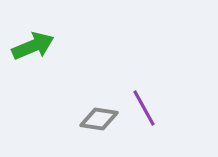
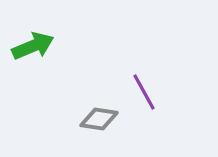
purple line: moved 16 px up
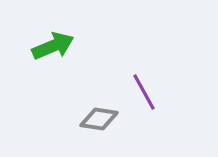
green arrow: moved 20 px right
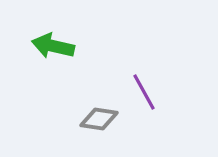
green arrow: rotated 144 degrees counterclockwise
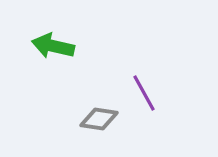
purple line: moved 1 px down
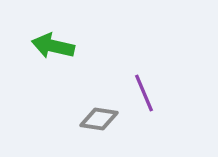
purple line: rotated 6 degrees clockwise
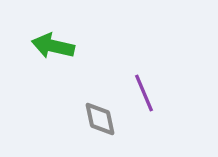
gray diamond: moved 1 px right; rotated 69 degrees clockwise
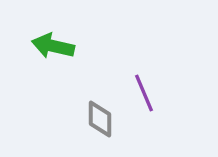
gray diamond: rotated 12 degrees clockwise
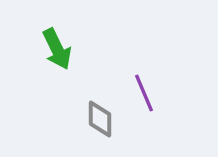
green arrow: moved 4 px right, 3 px down; rotated 129 degrees counterclockwise
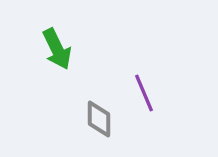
gray diamond: moved 1 px left
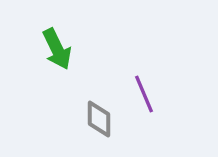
purple line: moved 1 px down
